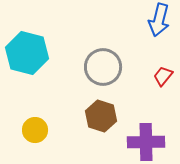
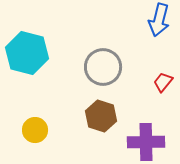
red trapezoid: moved 6 px down
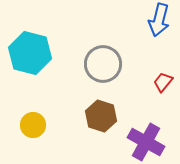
cyan hexagon: moved 3 px right
gray circle: moved 3 px up
yellow circle: moved 2 px left, 5 px up
purple cross: rotated 30 degrees clockwise
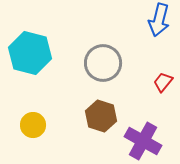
gray circle: moved 1 px up
purple cross: moved 3 px left, 1 px up
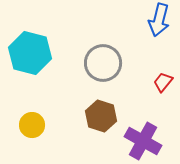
yellow circle: moved 1 px left
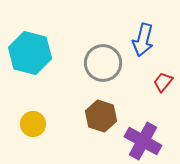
blue arrow: moved 16 px left, 20 px down
yellow circle: moved 1 px right, 1 px up
